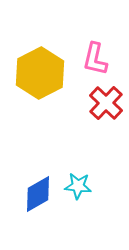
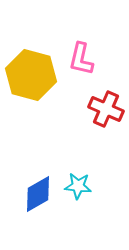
pink L-shape: moved 14 px left
yellow hexagon: moved 9 px left, 2 px down; rotated 18 degrees counterclockwise
red cross: moved 6 px down; rotated 20 degrees counterclockwise
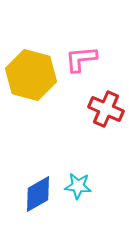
pink L-shape: rotated 72 degrees clockwise
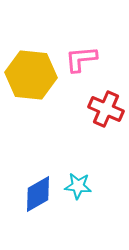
yellow hexagon: rotated 9 degrees counterclockwise
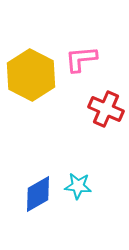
yellow hexagon: rotated 21 degrees clockwise
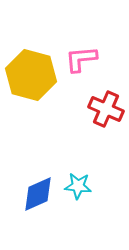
yellow hexagon: rotated 12 degrees counterclockwise
blue diamond: rotated 6 degrees clockwise
